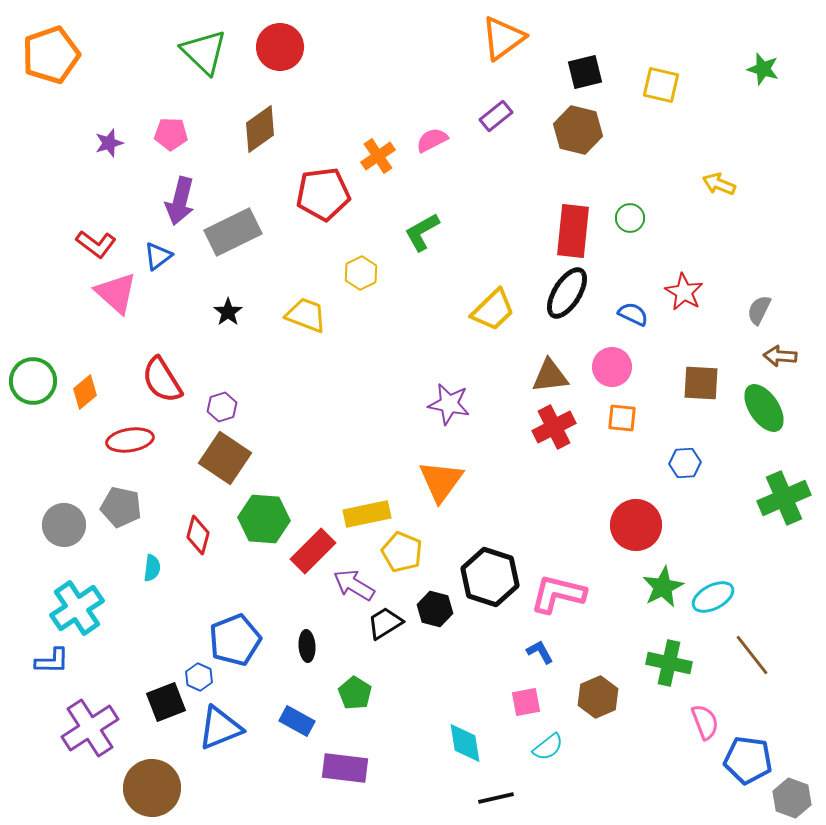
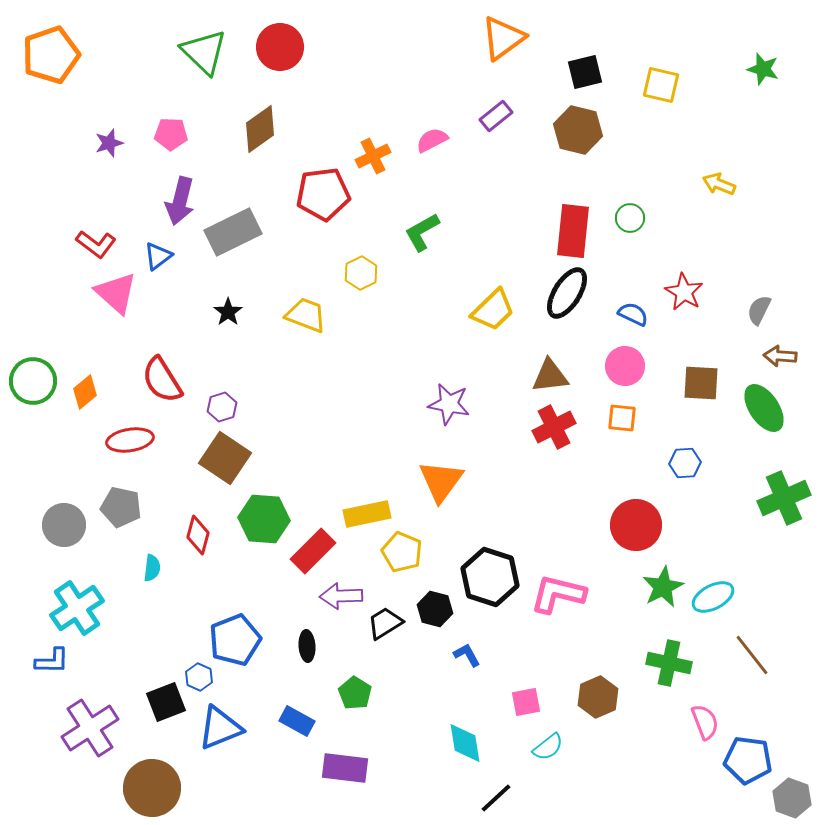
orange cross at (378, 156): moved 5 px left; rotated 8 degrees clockwise
pink circle at (612, 367): moved 13 px right, 1 px up
purple arrow at (354, 585): moved 13 px left, 11 px down; rotated 33 degrees counterclockwise
blue L-shape at (540, 652): moved 73 px left, 3 px down
black line at (496, 798): rotated 30 degrees counterclockwise
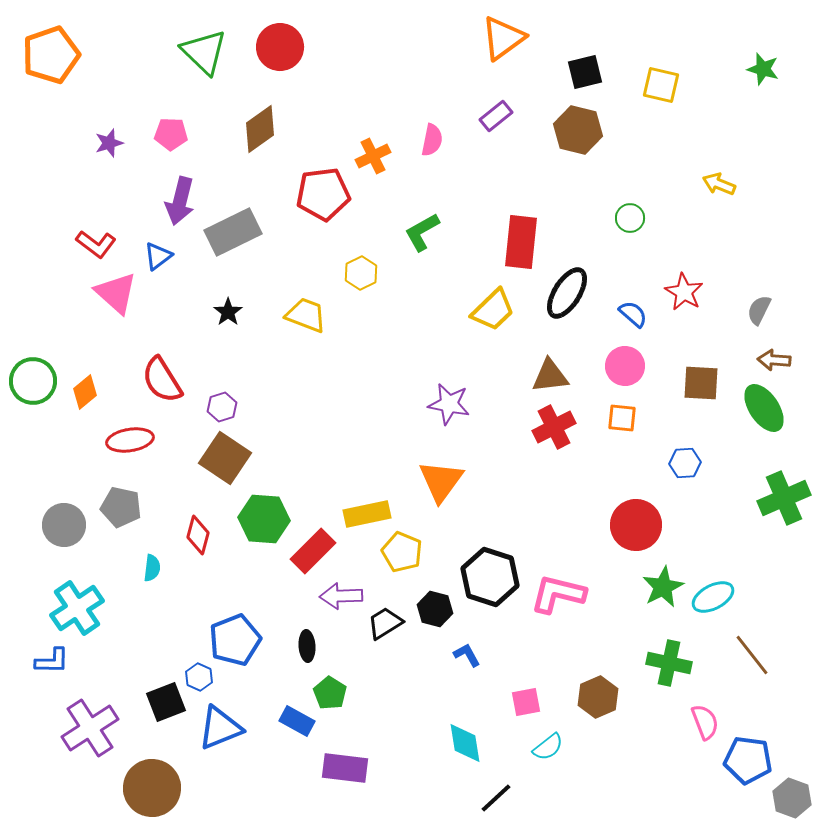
pink semicircle at (432, 140): rotated 128 degrees clockwise
red rectangle at (573, 231): moved 52 px left, 11 px down
blue semicircle at (633, 314): rotated 16 degrees clockwise
brown arrow at (780, 356): moved 6 px left, 4 px down
green pentagon at (355, 693): moved 25 px left
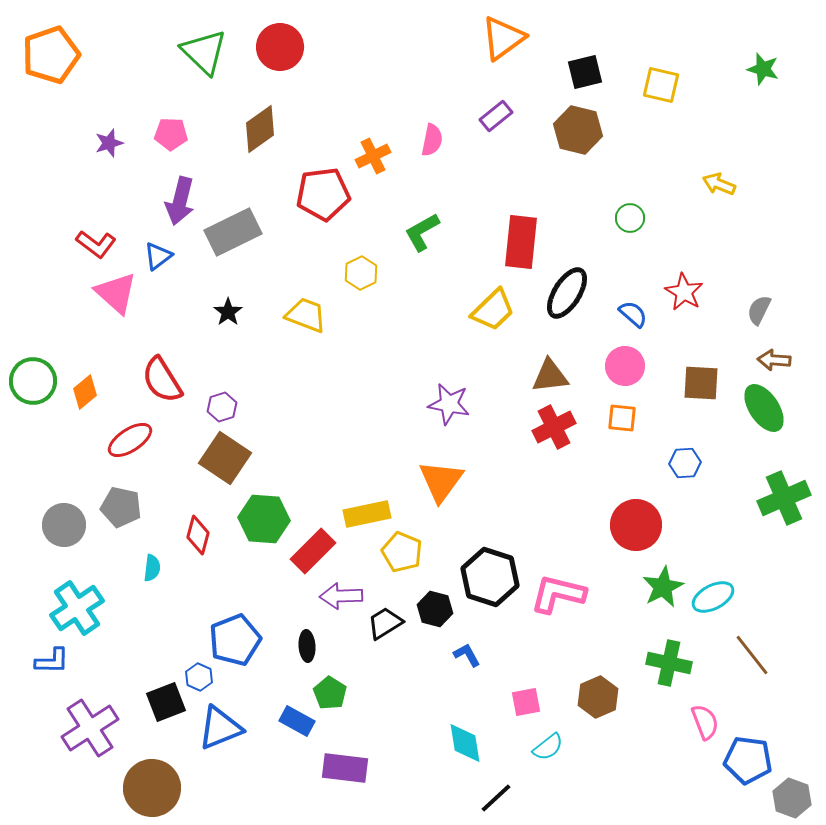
red ellipse at (130, 440): rotated 24 degrees counterclockwise
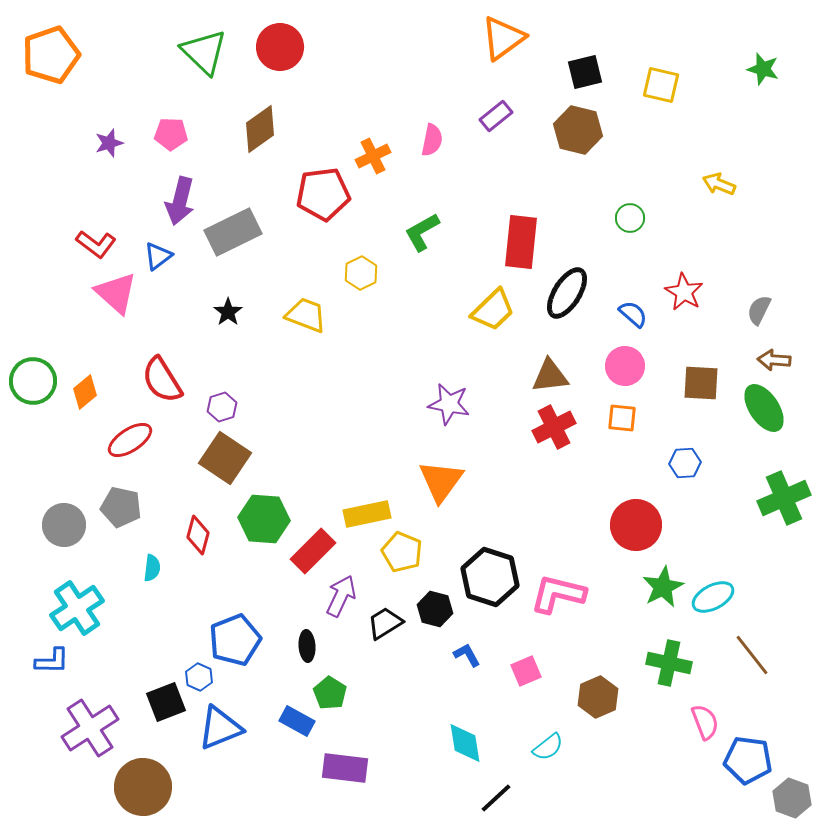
purple arrow at (341, 596): rotated 117 degrees clockwise
pink square at (526, 702): moved 31 px up; rotated 12 degrees counterclockwise
brown circle at (152, 788): moved 9 px left, 1 px up
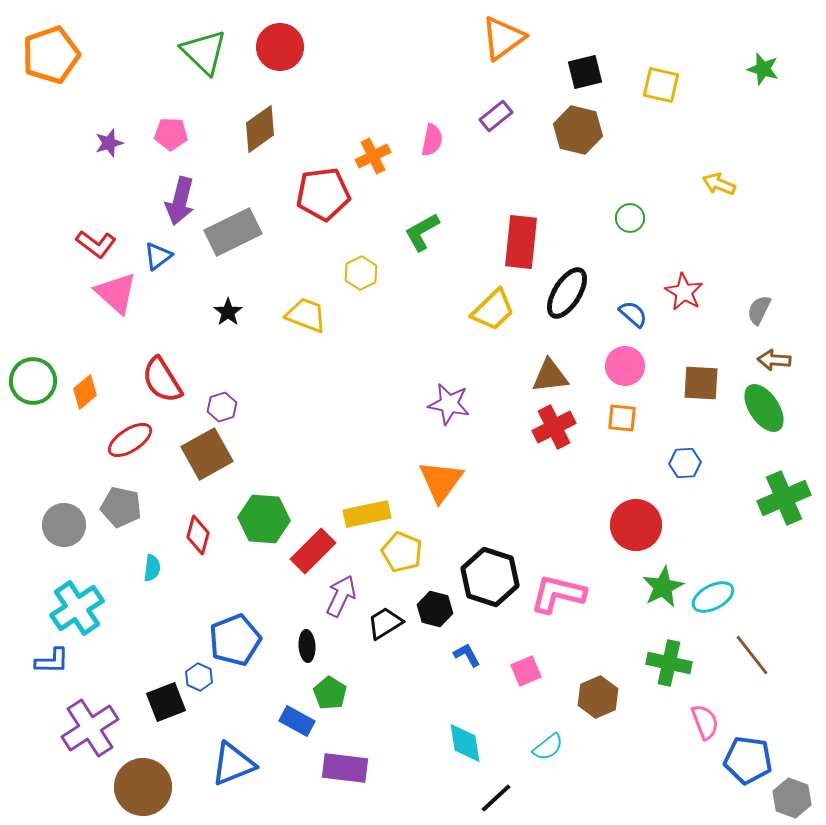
brown square at (225, 458): moved 18 px left, 4 px up; rotated 27 degrees clockwise
blue triangle at (220, 728): moved 13 px right, 36 px down
